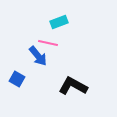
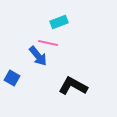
blue square: moved 5 px left, 1 px up
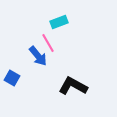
pink line: rotated 48 degrees clockwise
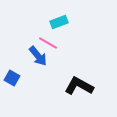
pink line: rotated 30 degrees counterclockwise
black L-shape: moved 6 px right
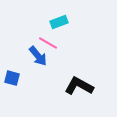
blue square: rotated 14 degrees counterclockwise
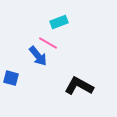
blue square: moved 1 px left
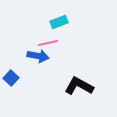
pink line: rotated 42 degrees counterclockwise
blue arrow: rotated 40 degrees counterclockwise
blue square: rotated 28 degrees clockwise
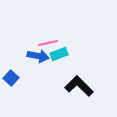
cyan rectangle: moved 32 px down
black L-shape: rotated 16 degrees clockwise
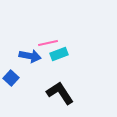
blue arrow: moved 8 px left
black L-shape: moved 19 px left, 7 px down; rotated 12 degrees clockwise
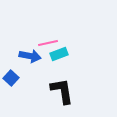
black L-shape: moved 2 px right, 2 px up; rotated 24 degrees clockwise
